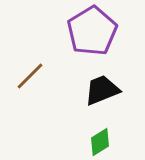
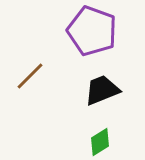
purple pentagon: rotated 21 degrees counterclockwise
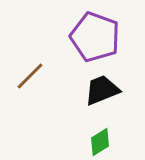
purple pentagon: moved 3 px right, 6 px down
